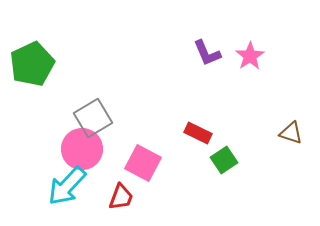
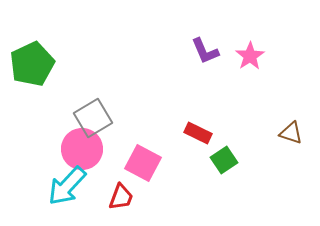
purple L-shape: moved 2 px left, 2 px up
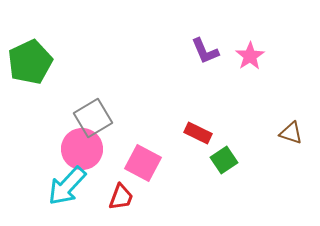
green pentagon: moved 2 px left, 2 px up
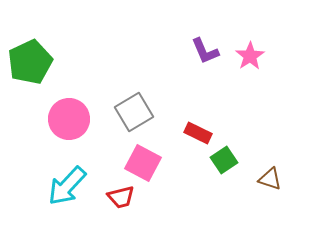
gray square: moved 41 px right, 6 px up
brown triangle: moved 21 px left, 46 px down
pink circle: moved 13 px left, 30 px up
red trapezoid: rotated 56 degrees clockwise
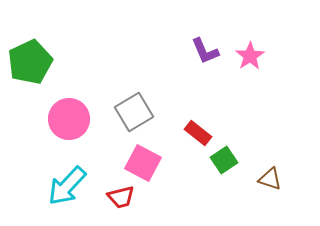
red rectangle: rotated 12 degrees clockwise
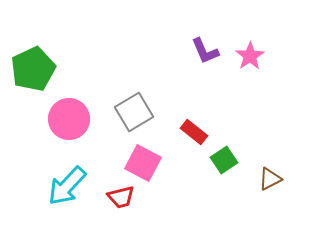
green pentagon: moved 3 px right, 7 px down
red rectangle: moved 4 px left, 1 px up
brown triangle: rotated 45 degrees counterclockwise
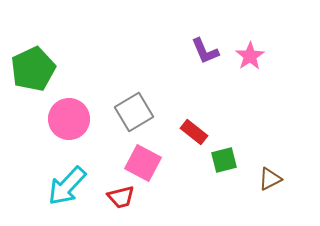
green square: rotated 20 degrees clockwise
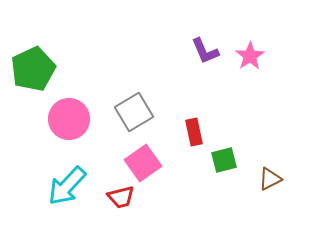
red rectangle: rotated 40 degrees clockwise
pink square: rotated 27 degrees clockwise
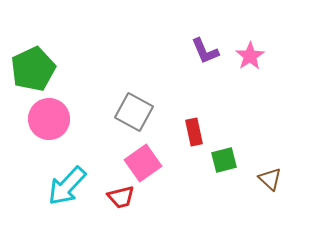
gray square: rotated 30 degrees counterclockwise
pink circle: moved 20 px left
brown triangle: rotated 50 degrees counterclockwise
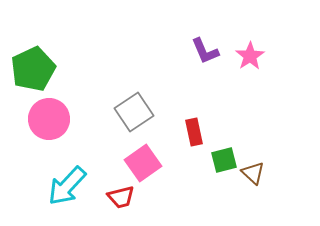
gray square: rotated 27 degrees clockwise
brown triangle: moved 17 px left, 6 px up
